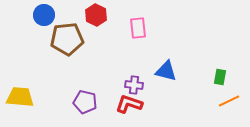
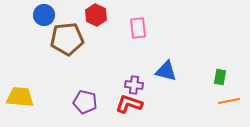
orange line: rotated 15 degrees clockwise
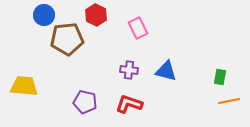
pink rectangle: rotated 20 degrees counterclockwise
purple cross: moved 5 px left, 15 px up
yellow trapezoid: moved 4 px right, 11 px up
